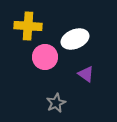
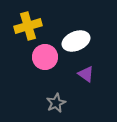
yellow cross: rotated 20 degrees counterclockwise
white ellipse: moved 1 px right, 2 px down
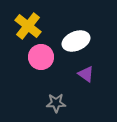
yellow cross: rotated 36 degrees counterclockwise
pink circle: moved 4 px left
gray star: rotated 24 degrees clockwise
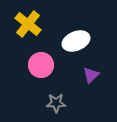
yellow cross: moved 2 px up
pink circle: moved 8 px down
purple triangle: moved 5 px right, 1 px down; rotated 42 degrees clockwise
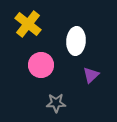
white ellipse: rotated 64 degrees counterclockwise
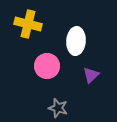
yellow cross: rotated 24 degrees counterclockwise
pink circle: moved 6 px right, 1 px down
gray star: moved 2 px right, 5 px down; rotated 18 degrees clockwise
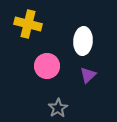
white ellipse: moved 7 px right
purple triangle: moved 3 px left
gray star: rotated 24 degrees clockwise
